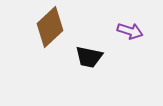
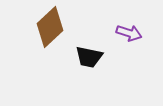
purple arrow: moved 1 px left, 2 px down
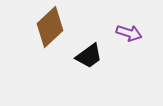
black trapezoid: moved 1 px up; rotated 48 degrees counterclockwise
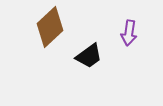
purple arrow: rotated 80 degrees clockwise
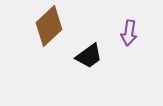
brown diamond: moved 1 px left, 1 px up
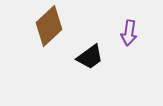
black trapezoid: moved 1 px right, 1 px down
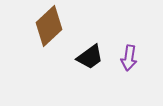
purple arrow: moved 25 px down
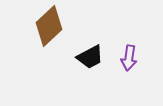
black trapezoid: rotated 8 degrees clockwise
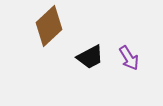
purple arrow: rotated 40 degrees counterclockwise
